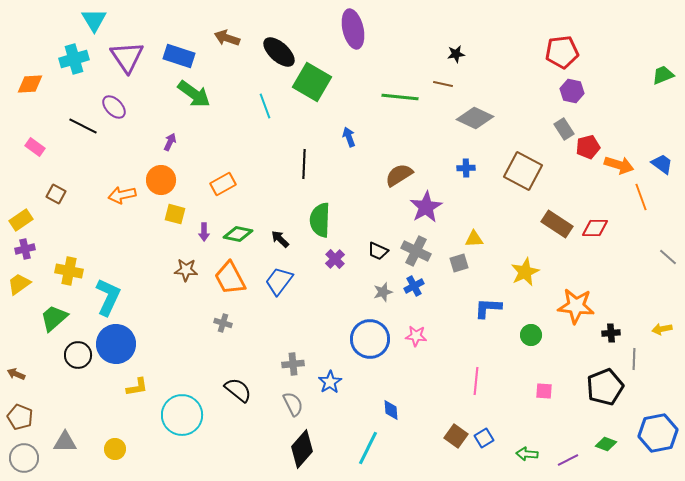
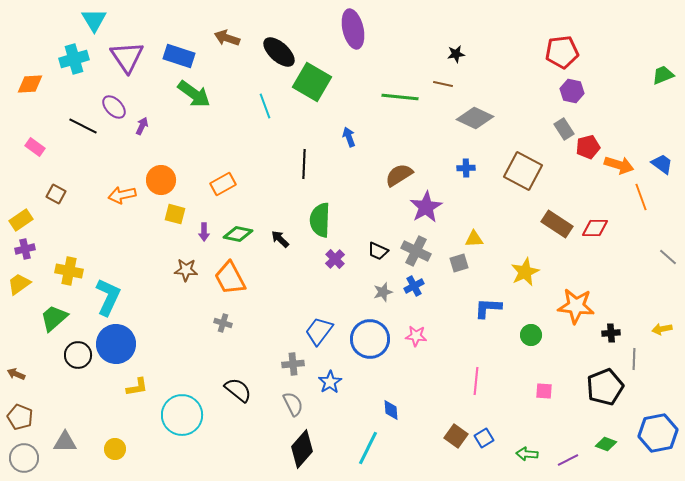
purple arrow at (170, 142): moved 28 px left, 16 px up
blue trapezoid at (279, 281): moved 40 px right, 50 px down
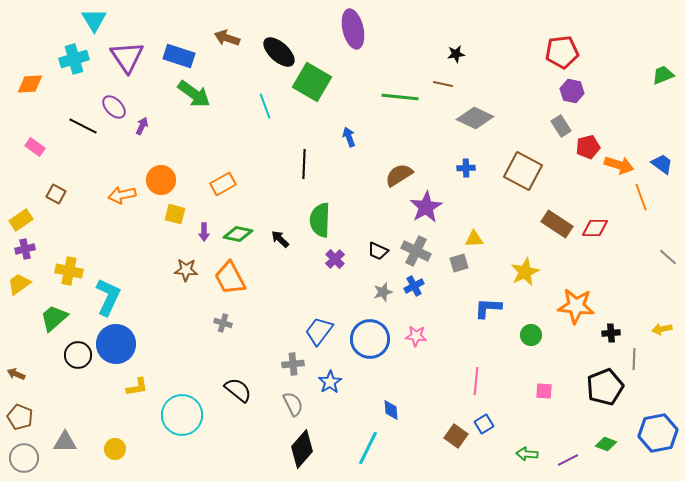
gray rectangle at (564, 129): moved 3 px left, 3 px up
blue square at (484, 438): moved 14 px up
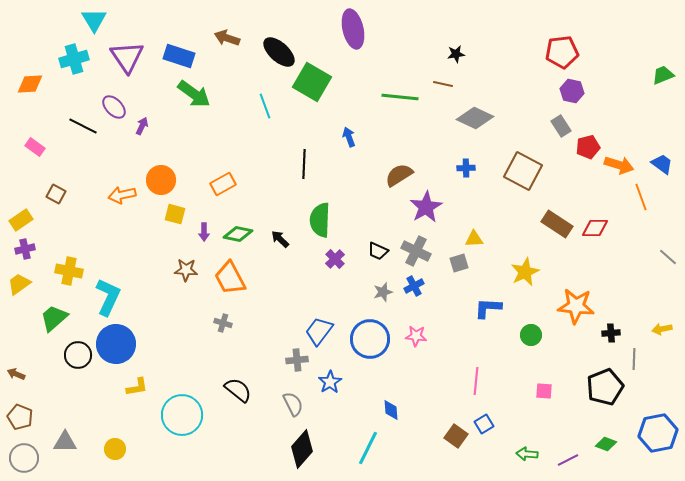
gray cross at (293, 364): moved 4 px right, 4 px up
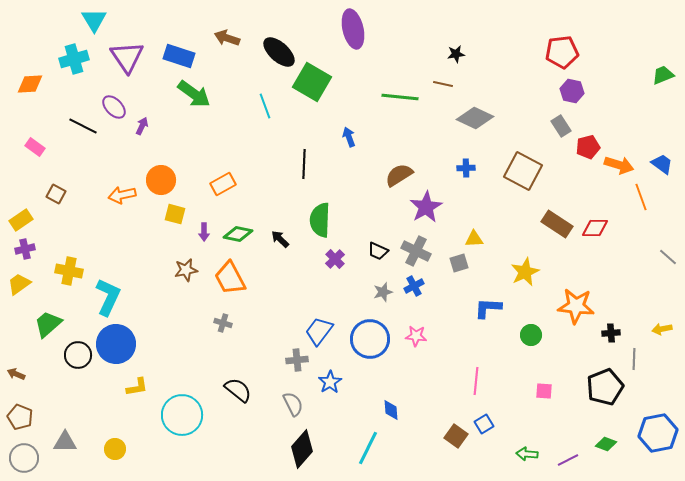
brown star at (186, 270): rotated 15 degrees counterclockwise
green trapezoid at (54, 318): moved 6 px left, 6 px down
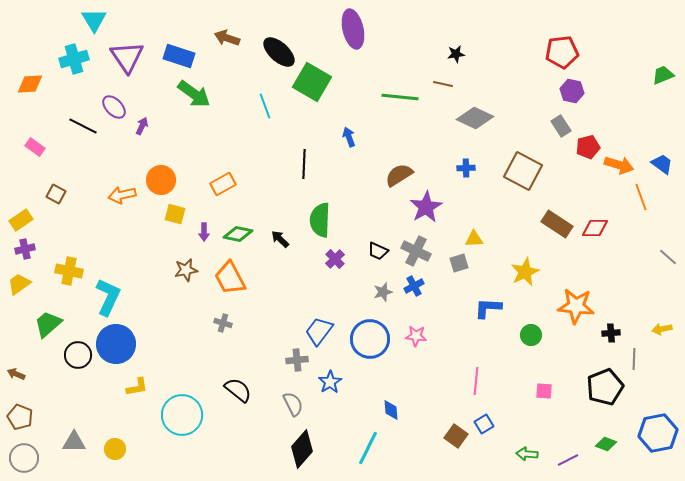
gray triangle at (65, 442): moved 9 px right
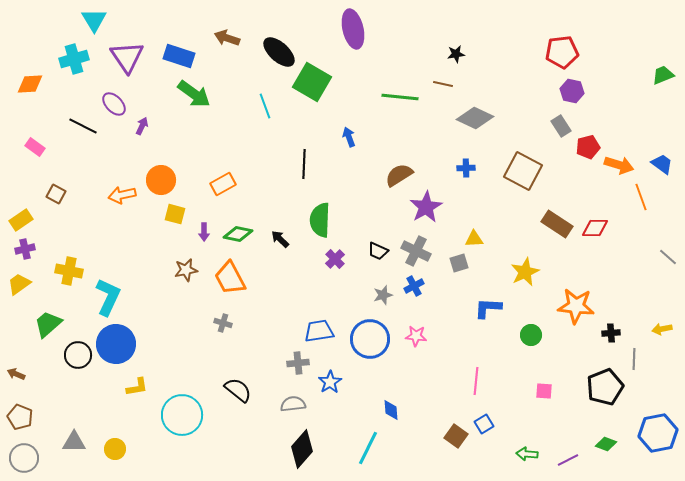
purple ellipse at (114, 107): moved 3 px up
gray star at (383, 292): moved 3 px down
blue trapezoid at (319, 331): rotated 44 degrees clockwise
gray cross at (297, 360): moved 1 px right, 3 px down
gray semicircle at (293, 404): rotated 70 degrees counterclockwise
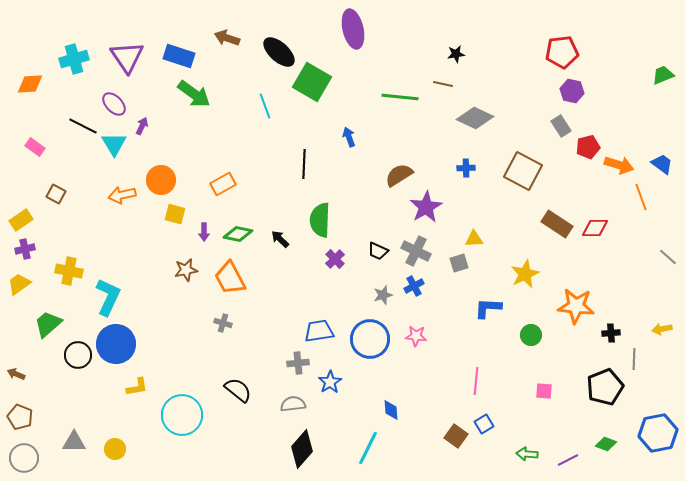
cyan triangle at (94, 20): moved 20 px right, 124 px down
yellow star at (525, 272): moved 2 px down
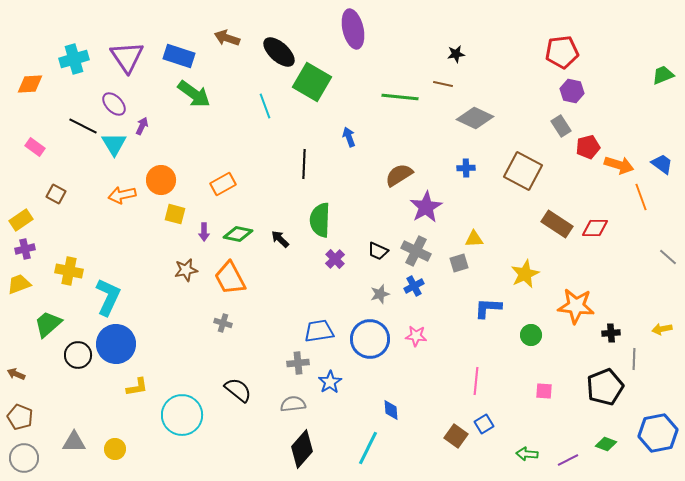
yellow trapezoid at (19, 284): rotated 15 degrees clockwise
gray star at (383, 295): moved 3 px left, 1 px up
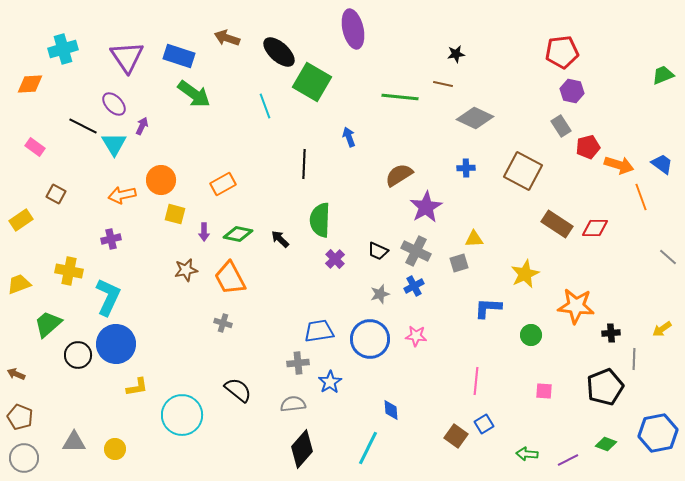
cyan cross at (74, 59): moved 11 px left, 10 px up
purple cross at (25, 249): moved 86 px right, 10 px up
yellow arrow at (662, 329): rotated 24 degrees counterclockwise
